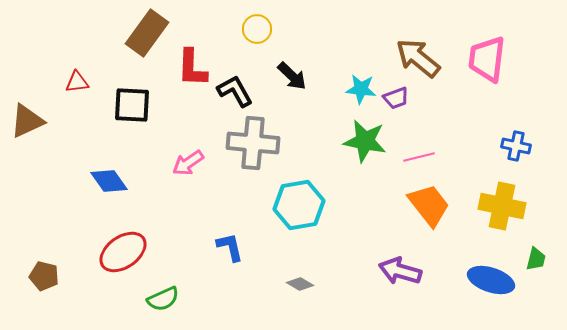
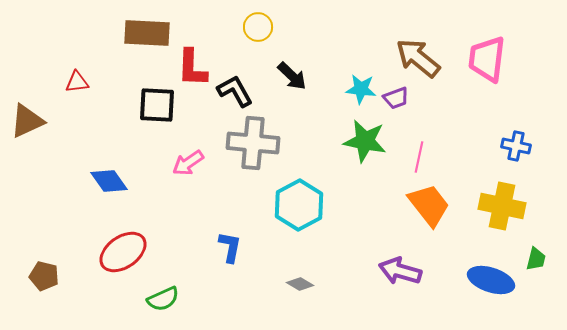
yellow circle: moved 1 px right, 2 px up
brown rectangle: rotated 57 degrees clockwise
black square: moved 25 px right
pink line: rotated 64 degrees counterclockwise
cyan hexagon: rotated 18 degrees counterclockwise
blue L-shape: rotated 24 degrees clockwise
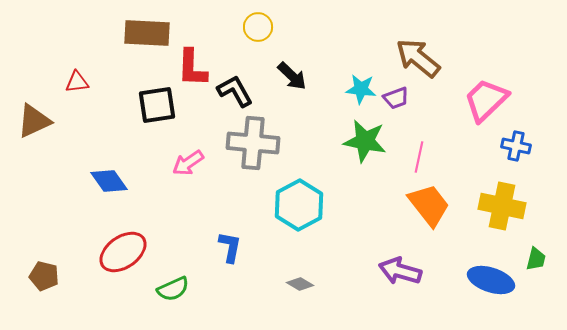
pink trapezoid: moved 1 px left, 41 px down; rotated 39 degrees clockwise
black square: rotated 12 degrees counterclockwise
brown triangle: moved 7 px right
green semicircle: moved 10 px right, 10 px up
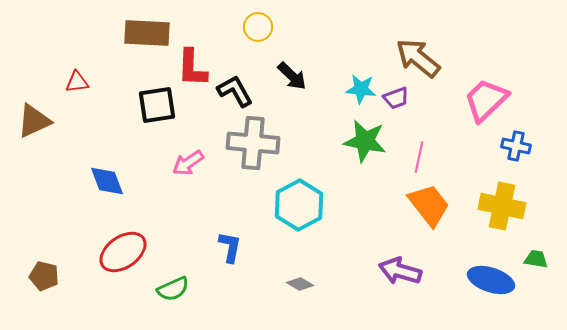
blue diamond: moved 2 px left; rotated 15 degrees clockwise
green trapezoid: rotated 95 degrees counterclockwise
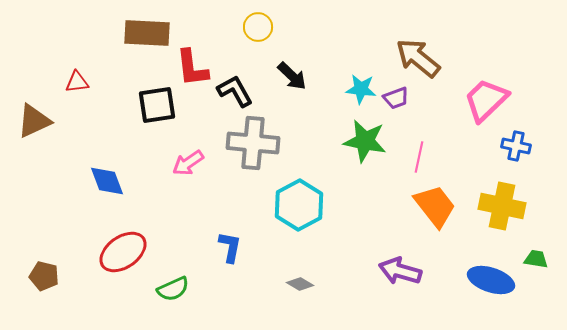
red L-shape: rotated 9 degrees counterclockwise
orange trapezoid: moved 6 px right, 1 px down
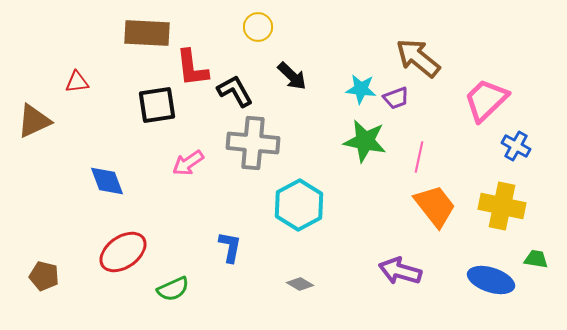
blue cross: rotated 16 degrees clockwise
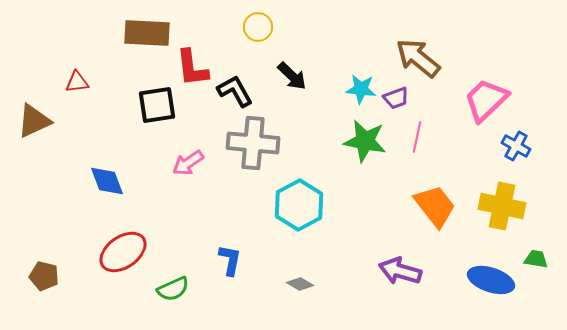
pink line: moved 2 px left, 20 px up
blue L-shape: moved 13 px down
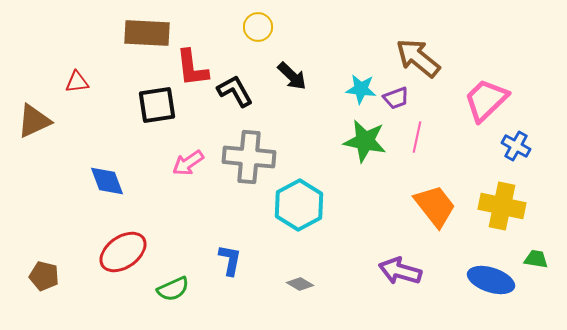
gray cross: moved 4 px left, 14 px down
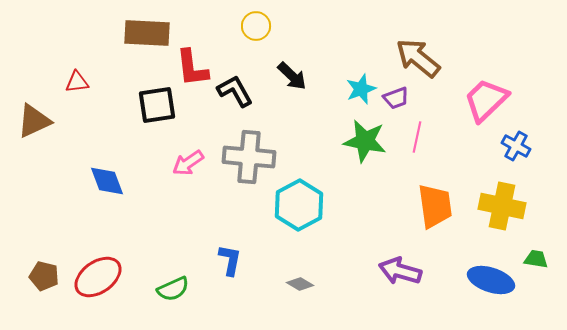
yellow circle: moved 2 px left, 1 px up
cyan star: rotated 28 degrees counterclockwise
orange trapezoid: rotated 30 degrees clockwise
red ellipse: moved 25 px left, 25 px down
